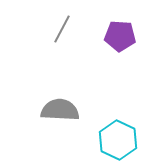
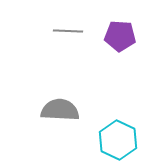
gray line: moved 6 px right, 2 px down; rotated 64 degrees clockwise
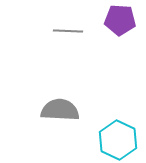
purple pentagon: moved 16 px up
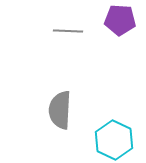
gray semicircle: rotated 90 degrees counterclockwise
cyan hexagon: moved 4 px left
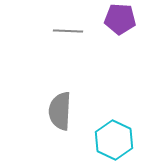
purple pentagon: moved 1 px up
gray semicircle: moved 1 px down
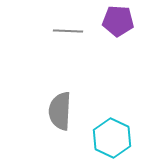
purple pentagon: moved 2 px left, 2 px down
cyan hexagon: moved 2 px left, 2 px up
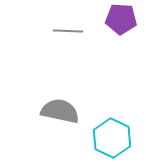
purple pentagon: moved 3 px right, 2 px up
gray semicircle: rotated 99 degrees clockwise
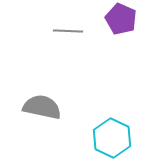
purple pentagon: rotated 20 degrees clockwise
gray semicircle: moved 18 px left, 4 px up
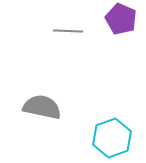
cyan hexagon: rotated 15 degrees clockwise
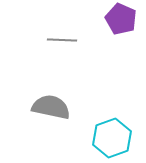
gray line: moved 6 px left, 9 px down
gray semicircle: moved 9 px right
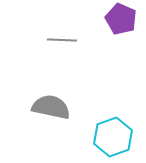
cyan hexagon: moved 1 px right, 1 px up
